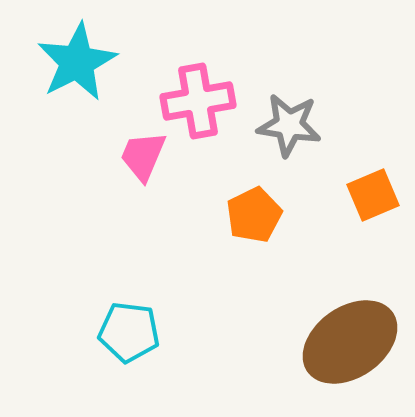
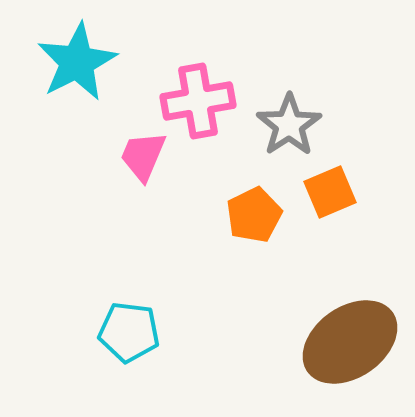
gray star: rotated 30 degrees clockwise
orange square: moved 43 px left, 3 px up
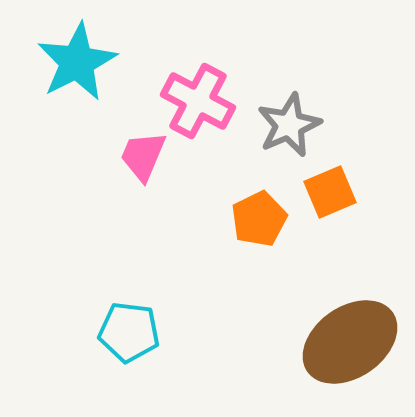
pink cross: rotated 38 degrees clockwise
gray star: rotated 10 degrees clockwise
orange pentagon: moved 5 px right, 4 px down
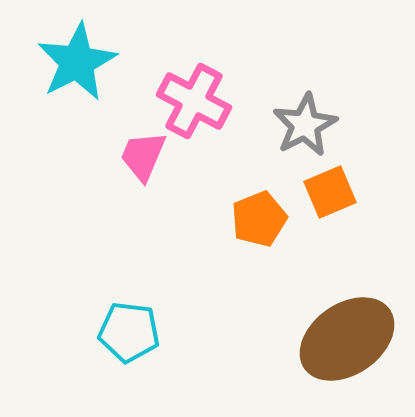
pink cross: moved 4 px left
gray star: moved 16 px right; rotated 4 degrees counterclockwise
orange pentagon: rotated 4 degrees clockwise
brown ellipse: moved 3 px left, 3 px up
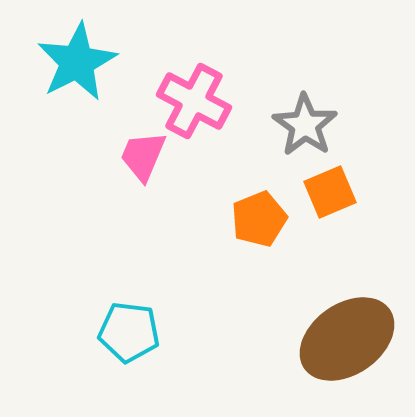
gray star: rotated 10 degrees counterclockwise
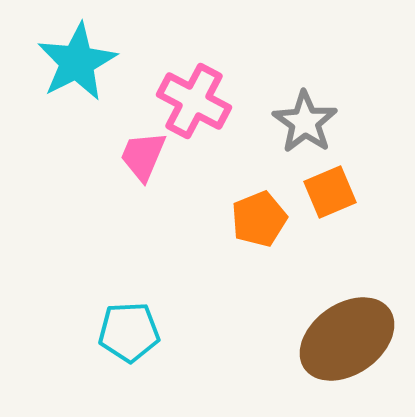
gray star: moved 3 px up
cyan pentagon: rotated 10 degrees counterclockwise
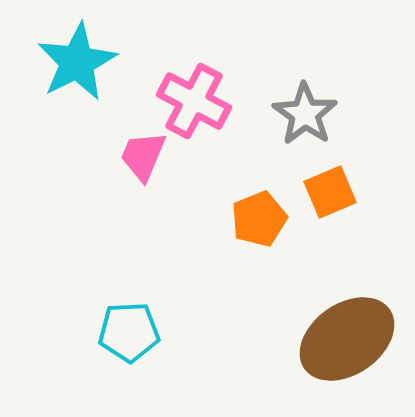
gray star: moved 8 px up
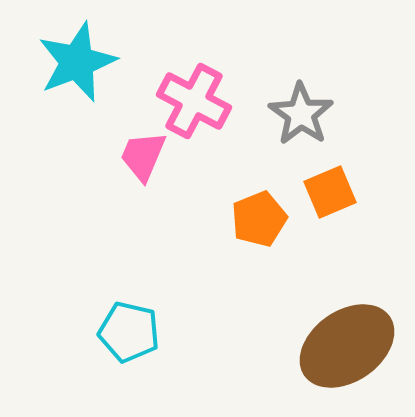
cyan star: rotated 6 degrees clockwise
gray star: moved 4 px left
cyan pentagon: rotated 16 degrees clockwise
brown ellipse: moved 7 px down
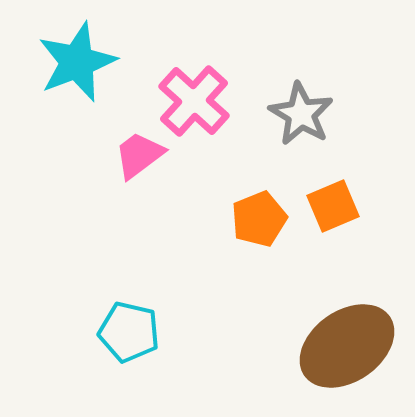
pink cross: rotated 14 degrees clockwise
gray star: rotated 4 degrees counterclockwise
pink trapezoid: moved 4 px left, 1 px up; rotated 30 degrees clockwise
orange square: moved 3 px right, 14 px down
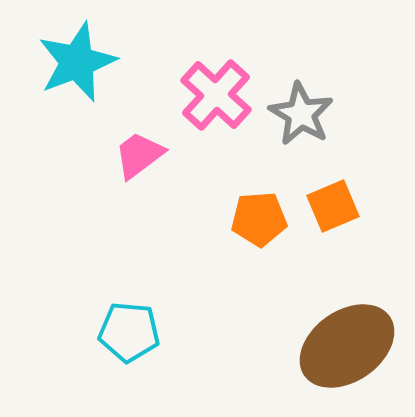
pink cross: moved 22 px right, 6 px up
orange pentagon: rotated 18 degrees clockwise
cyan pentagon: rotated 8 degrees counterclockwise
